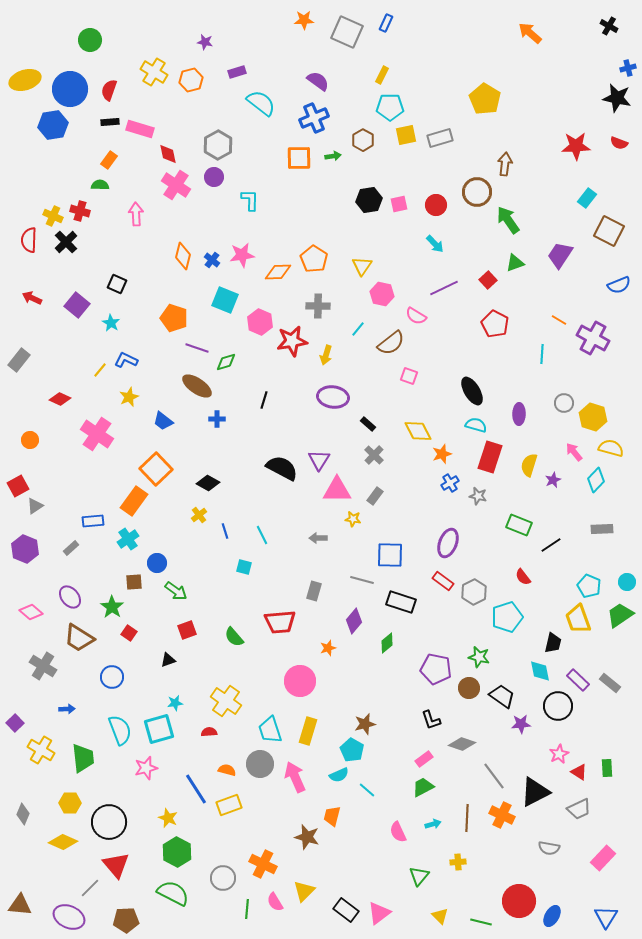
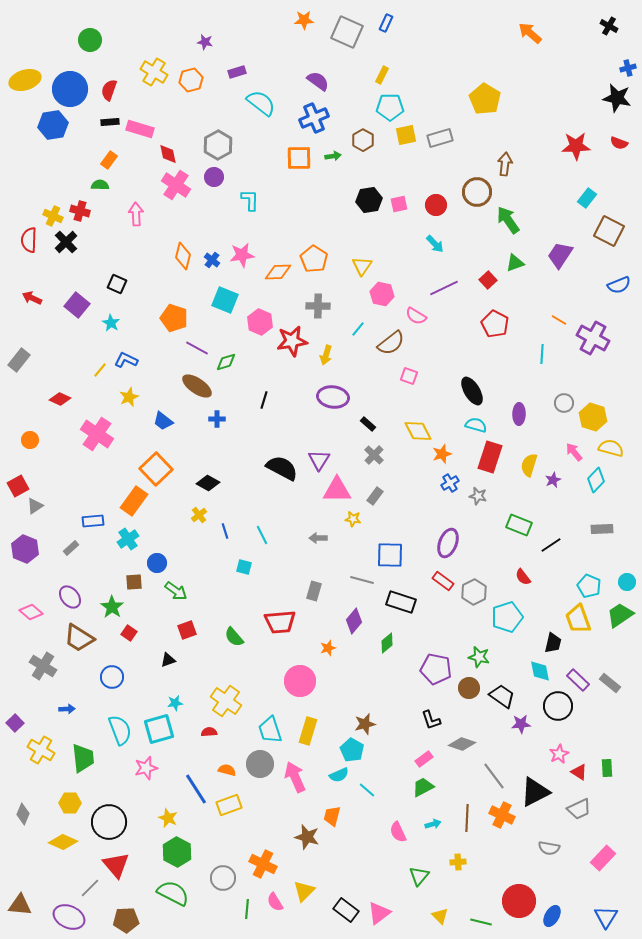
purple line at (197, 348): rotated 10 degrees clockwise
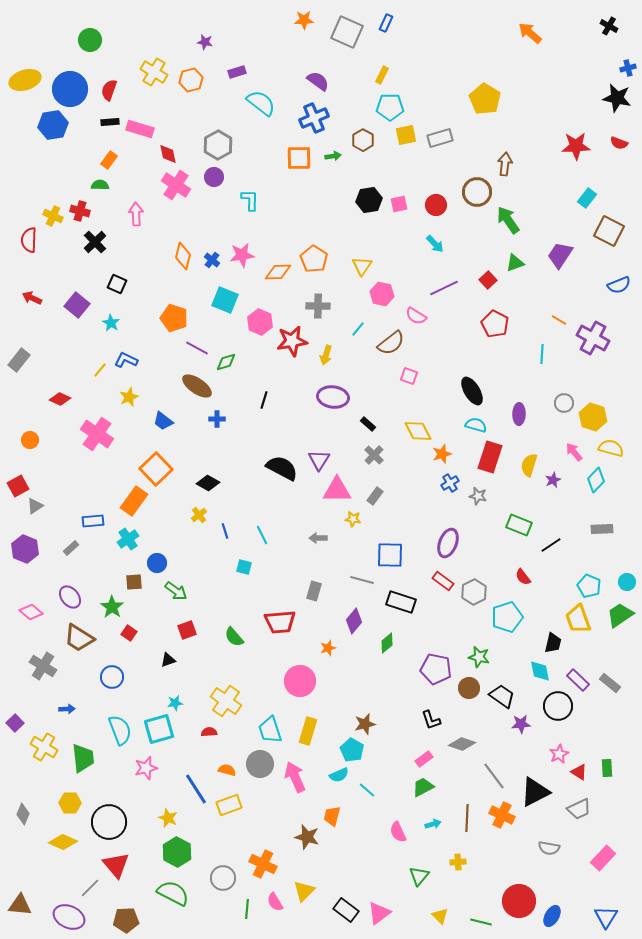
black cross at (66, 242): moved 29 px right
yellow cross at (41, 750): moved 3 px right, 3 px up
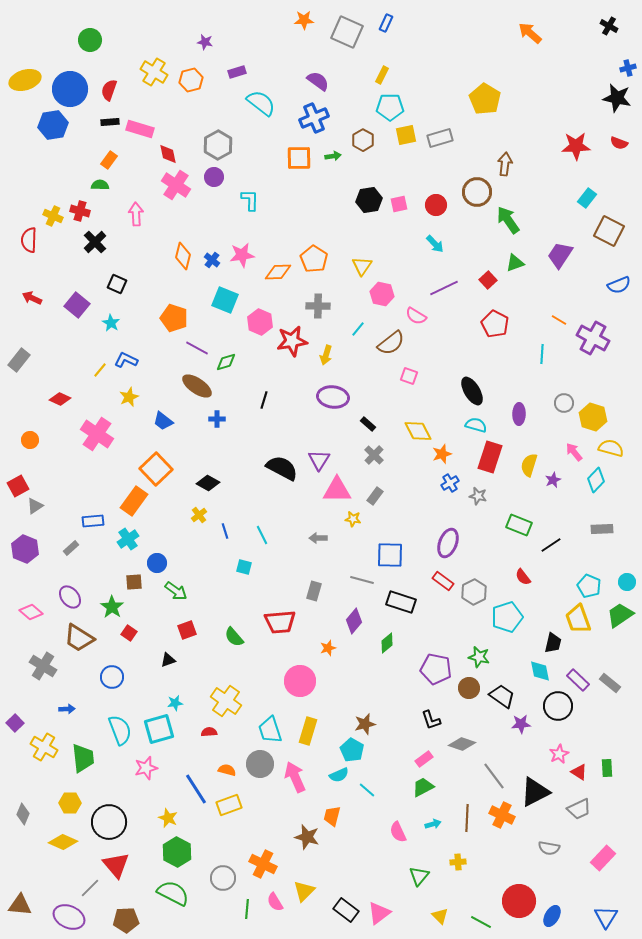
green line at (481, 922): rotated 15 degrees clockwise
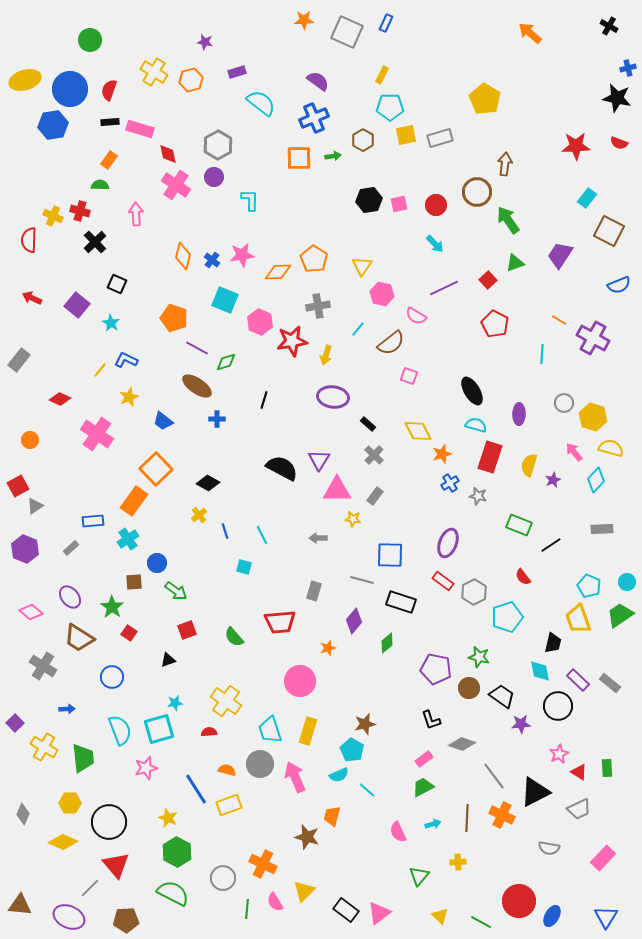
gray cross at (318, 306): rotated 10 degrees counterclockwise
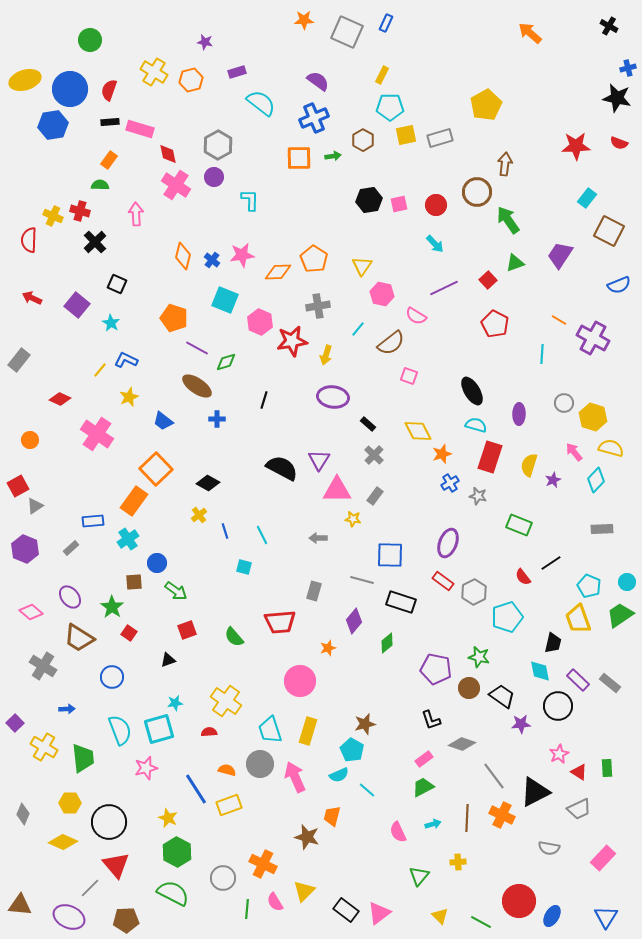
yellow pentagon at (485, 99): moved 1 px right, 6 px down; rotated 12 degrees clockwise
black line at (551, 545): moved 18 px down
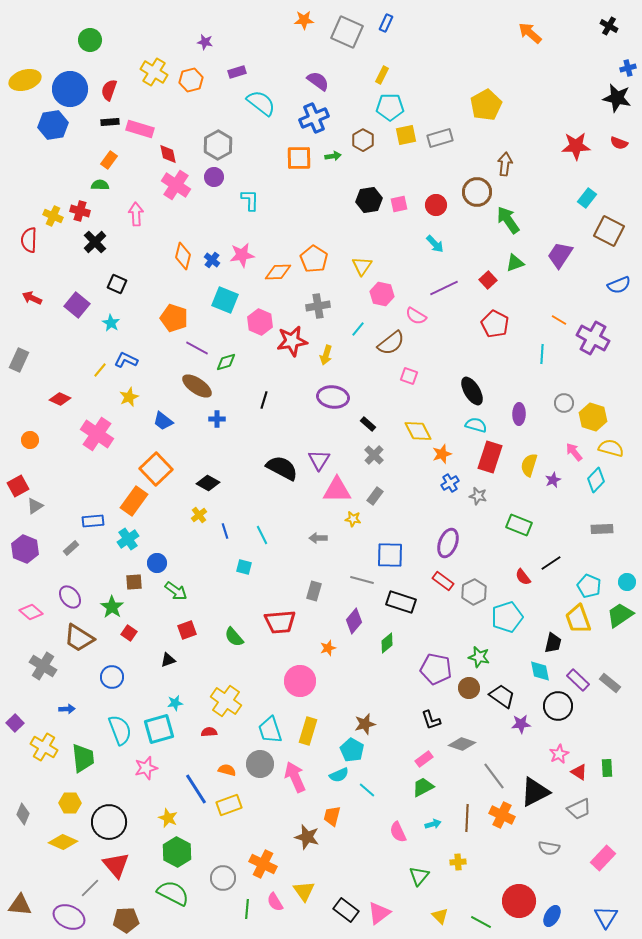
gray rectangle at (19, 360): rotated 15 degrees counterclockwise
yellow triangle at (304, 891): rotated 20 degrees counterclockwise
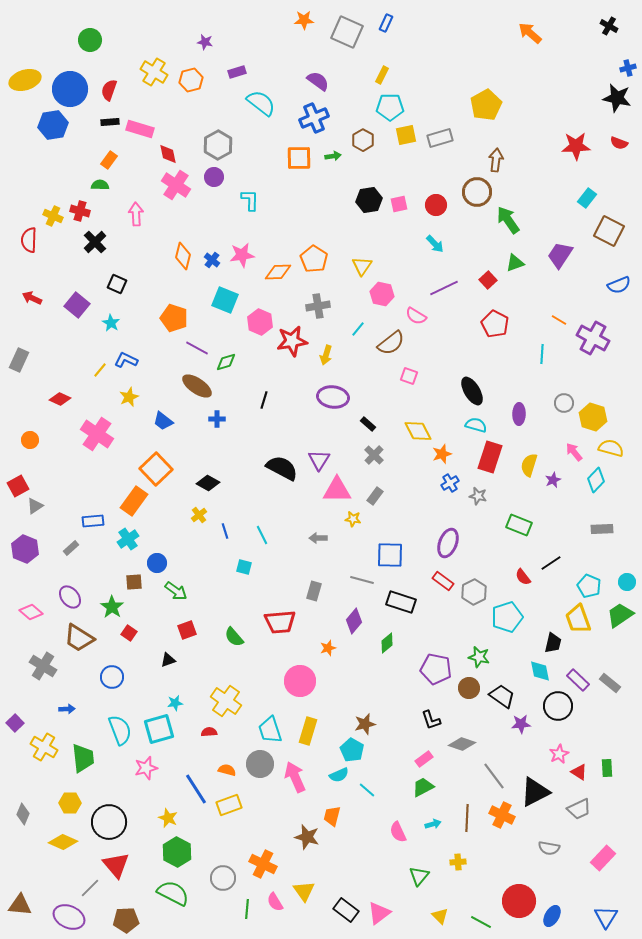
brown arrow at (505, 164): moved 9 px left, 4 px up
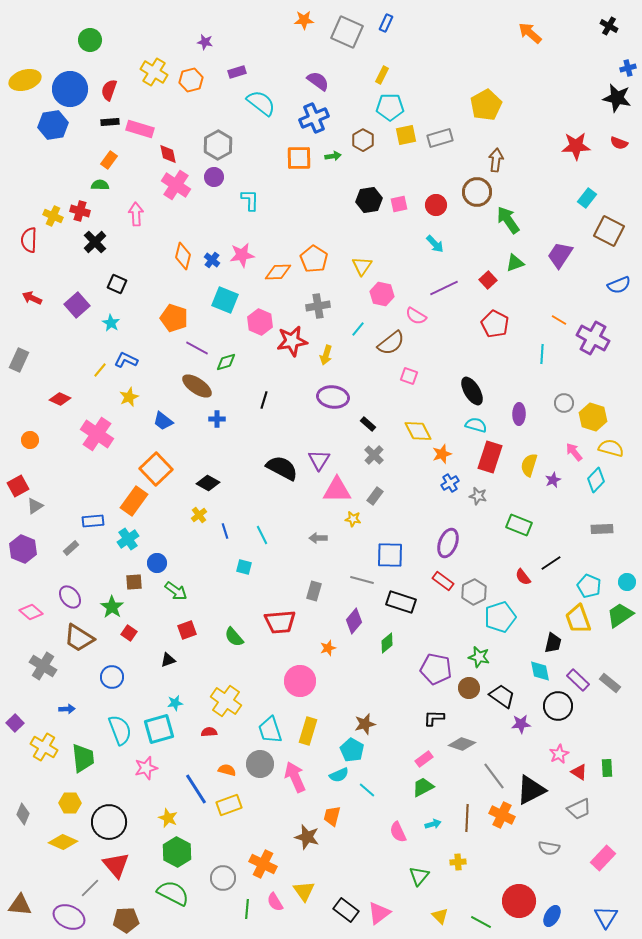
purple square at (77, 305): rotated 10 degrees clockwise
purple hexagon at (25, 549): moved 2 px left
cyan pentagon at (507, 617): moved 7 px left
black L-shape at (431, 720): moved 3 px right, 2 px up; rotated 110 degrees clockwise
black triangle at (535, 792): moved 4 px left, 2 px up
